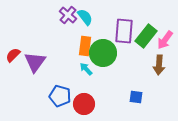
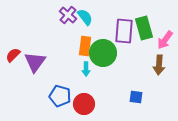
green rectangle: moved 2 px left, 8 px up; rotated 55 degrees counterclockwise
cyan arrow: rotated 136 degrees counterclockwise
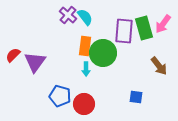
pink arrow: moved 2 px left, 16 px up
brown arrow: moved 1 px down; rotated 42 degrees counterclockwise
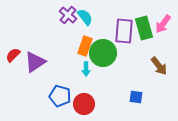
orange rectangle: rotated 12 degrees clockwise
purple triangle: rotated 20 degrees clockwise
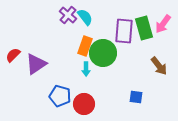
purple triangle: moved 1 px right, 2 px down
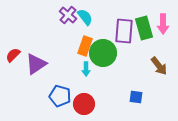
pink arrow: rotated 36 degrees counterclockwise
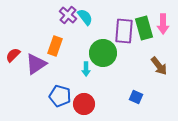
orange rectangle: moved 30 px left
blue square: rotated 16 degrees clockwise
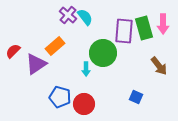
orange rectangle: rotated 30 degrees clockwise
red semicircle: moved 4 px up
blue pentagon: moved 1 px down
